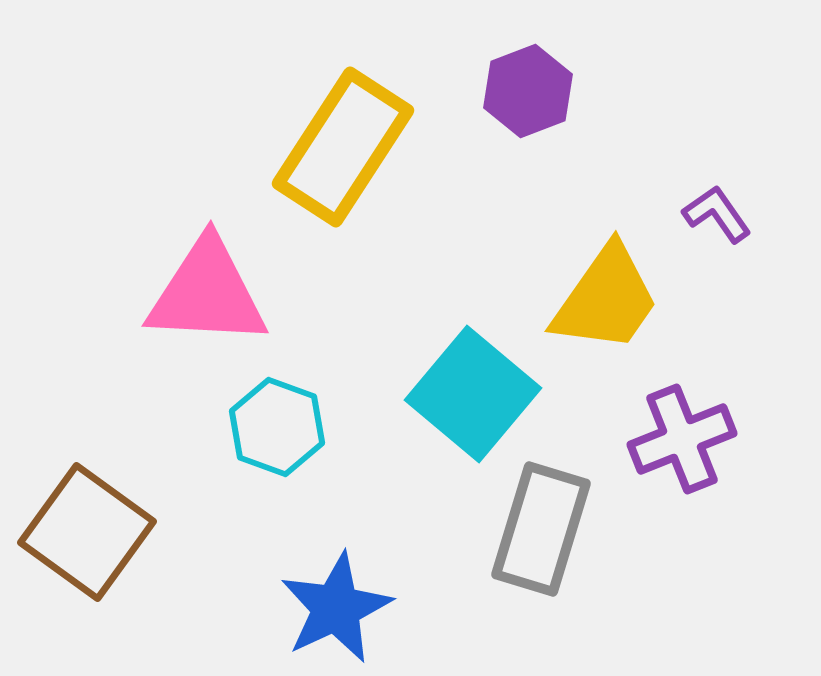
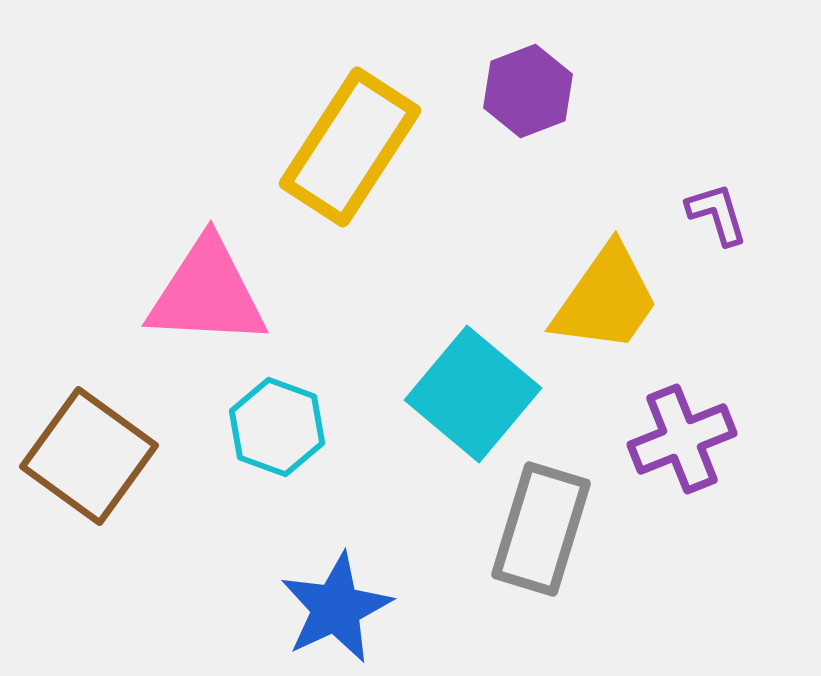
yellow rectangle: moved 7 px right
purple L-shape: rotated 18 degrees clockwise
brown square: moved 2 px right, 76 px up
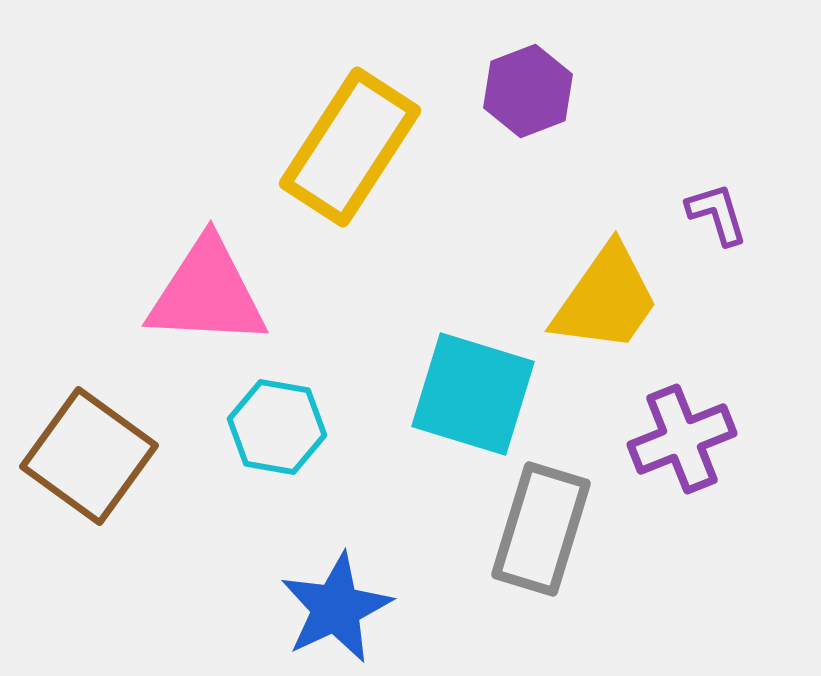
cyan square: rotated 23 degrees counterclockwise
cyan hexagon: rotated 10 degrees counterclockwise
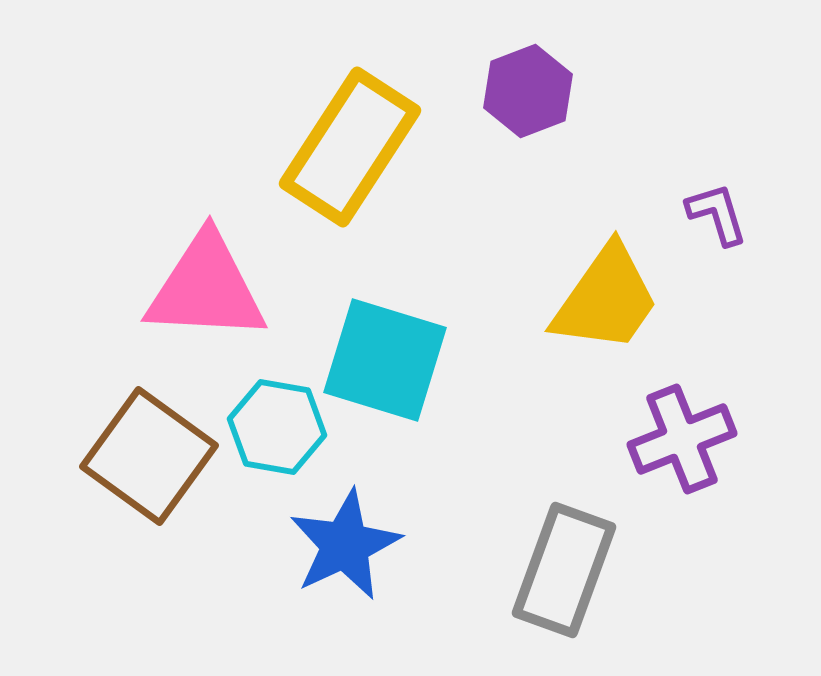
pink triangle: moved 1 px left, 5 px up
cyan square: moved 88 px left, 34 px up
brown square: moved 60 px right
gray rectangle: moved 23 px right, 41 px down; rotated 3 degrees clockwise
blue star: moved 9 px right, 63 px up
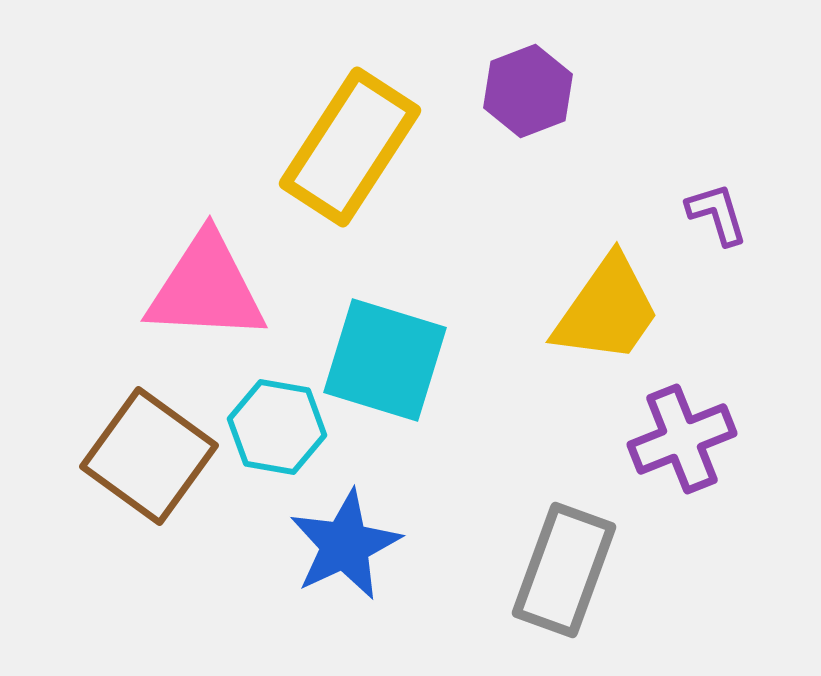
yellow trapezoid: moved 1 px right, 11 px down
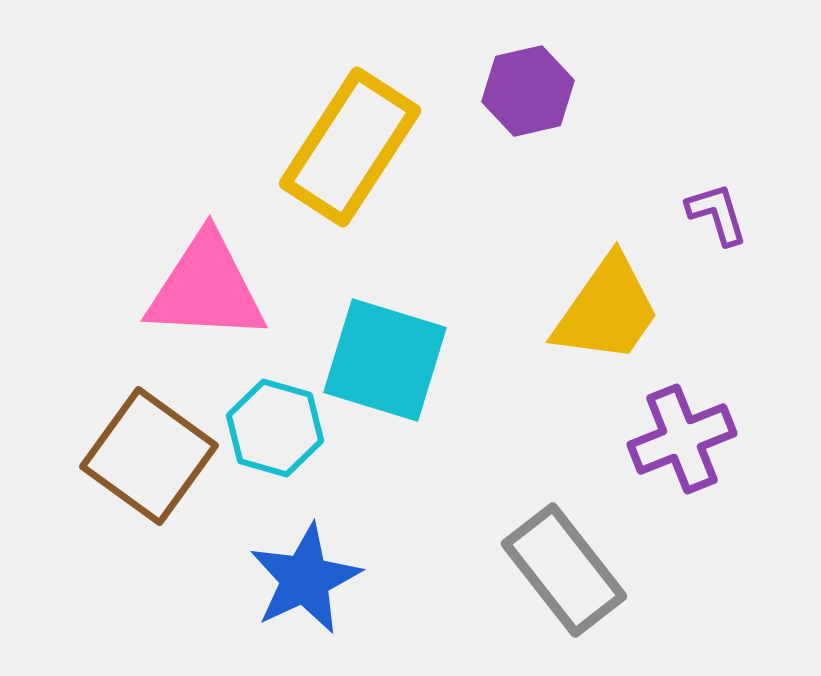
purple hexagon: rotated 8 degrees clockwise
cyan hexagon: moved 2 px left, 1 px down; rotated 6 degrees clockwise
blue star: moved 40 px left, 34 px down
gray rectangle: rotated 58 degrees counterclockwise
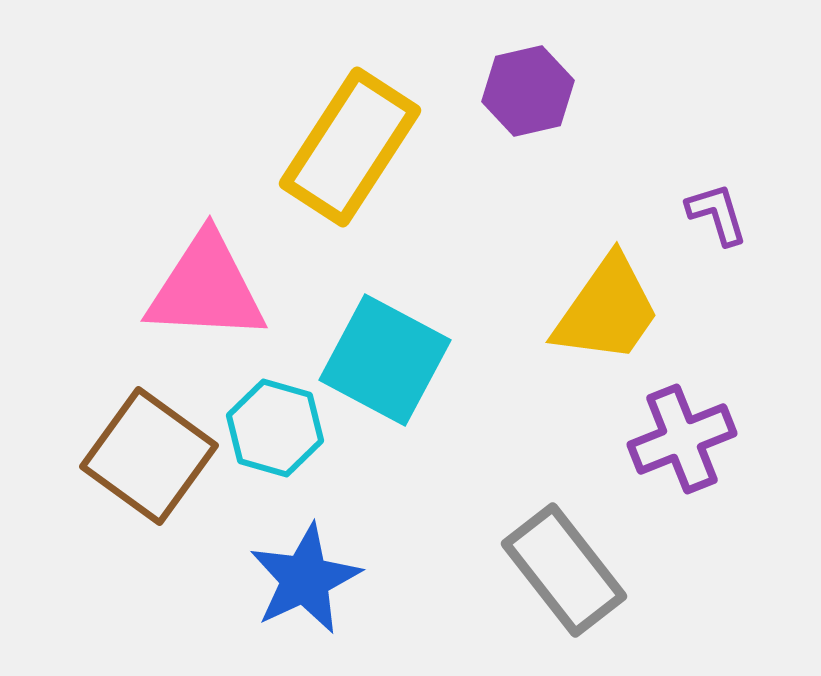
cyan square: rotated 11 degrees clockwise
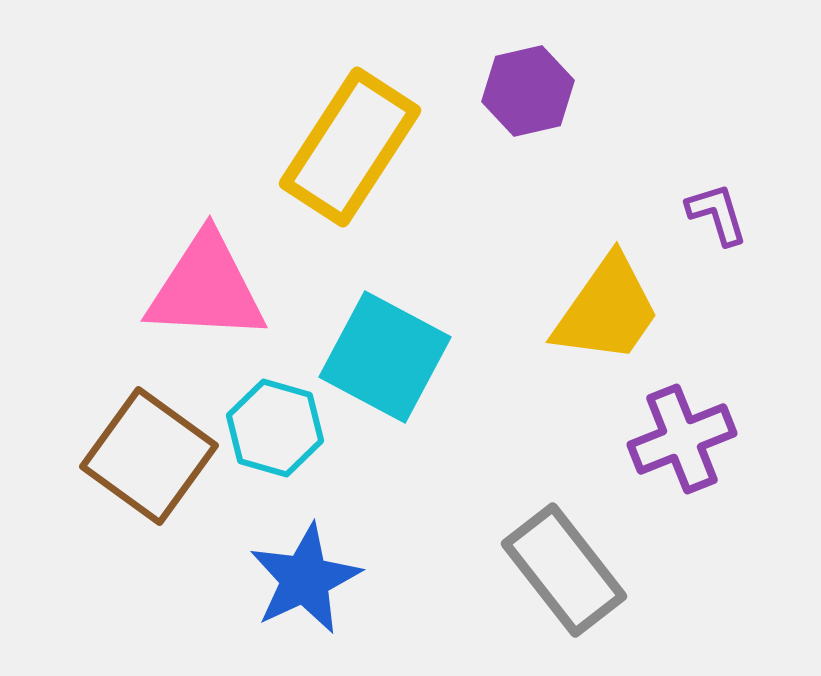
cyan square: moved 3 px up
